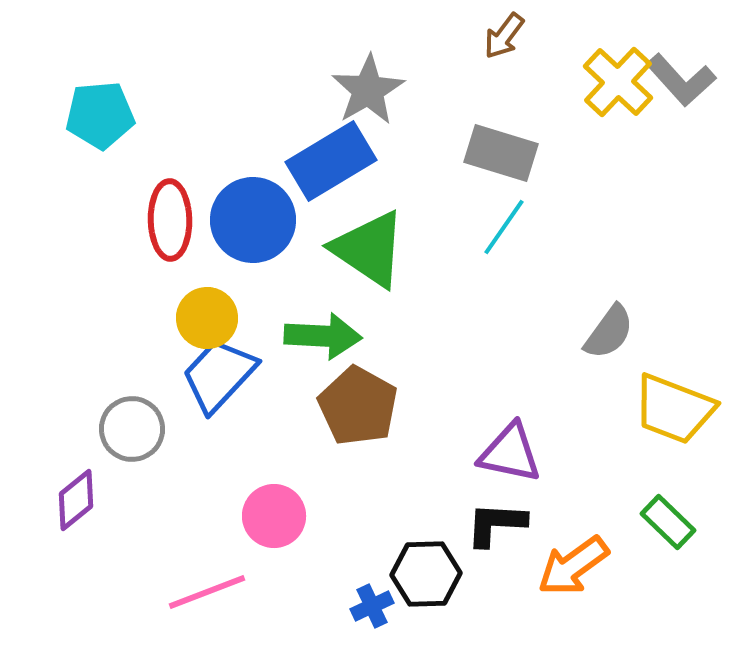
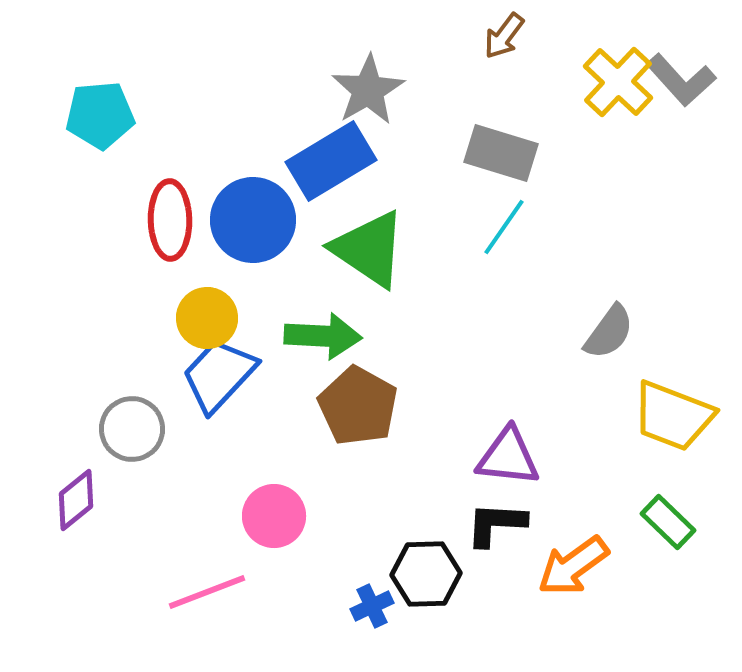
yellow trapezoid: moved 1 px left, 7 px down
purple triangle: moved 2 px left, 4 px down; rotated 6 degrees counterclockwise
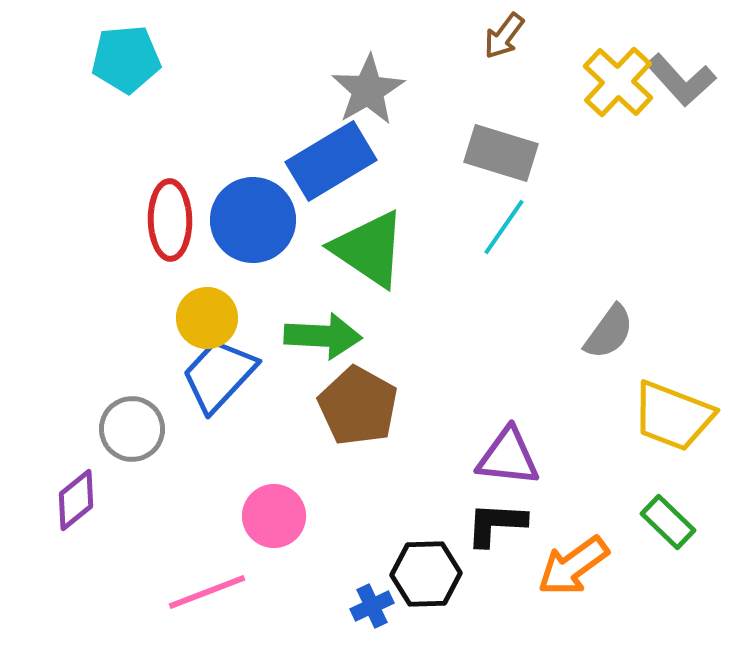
cyan pentagon: moved 26 px right, 56 px up
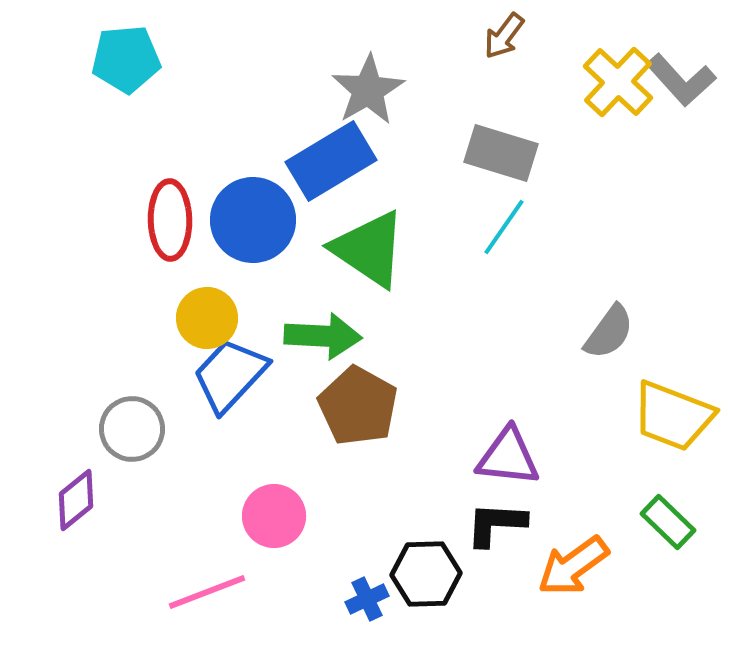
blue trapezoid: moved 11 px right
blue cross: moved 5 px left, 7 px up
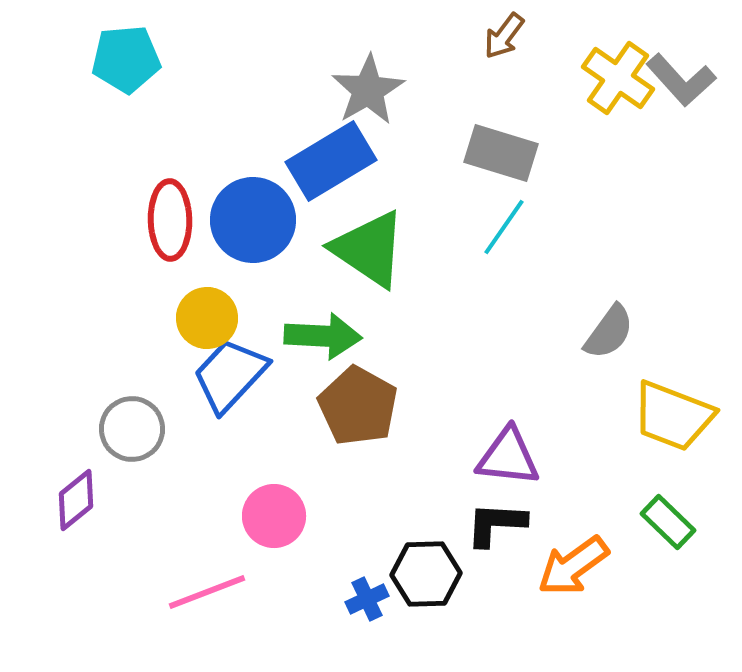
yellow cross: moved 4 px up; rotated 8 degrees counterclockwise
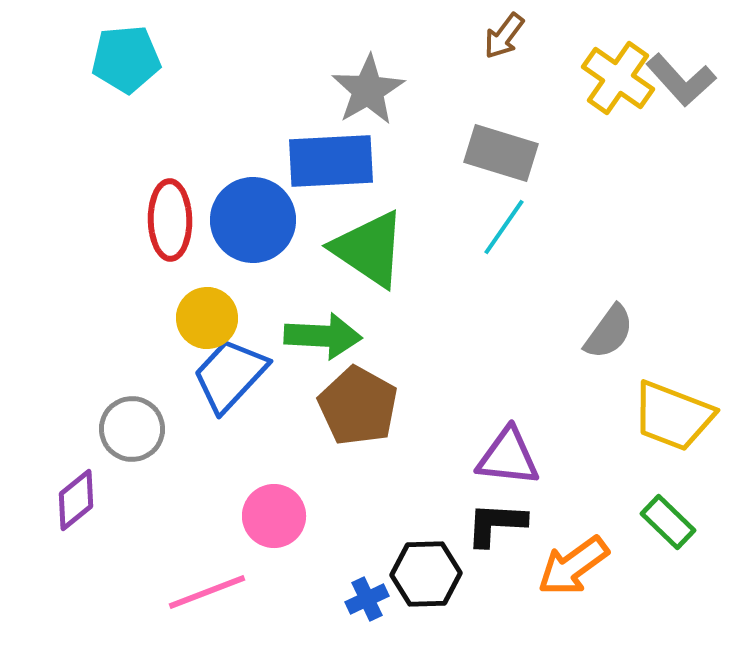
blue rectangle: rotated 28 degrees clockwise
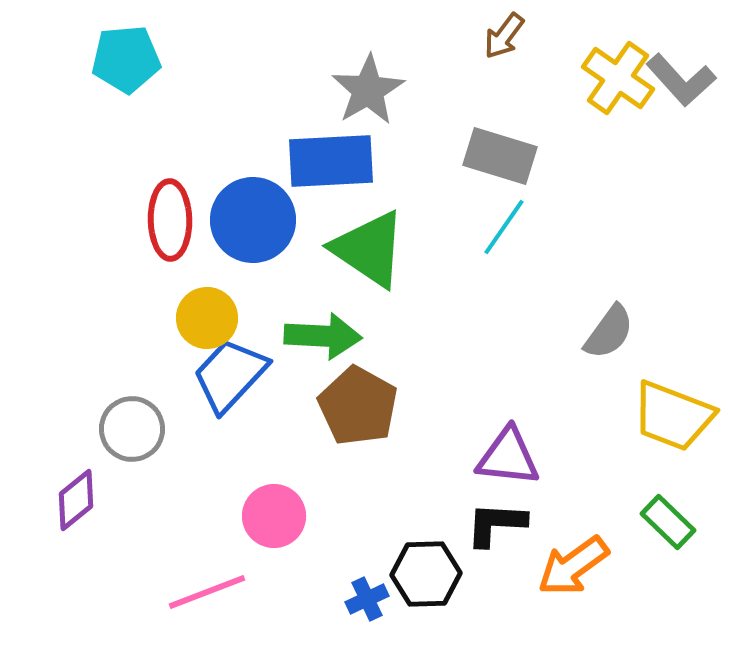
gray rectangle: moved 1 px left, 3 px down
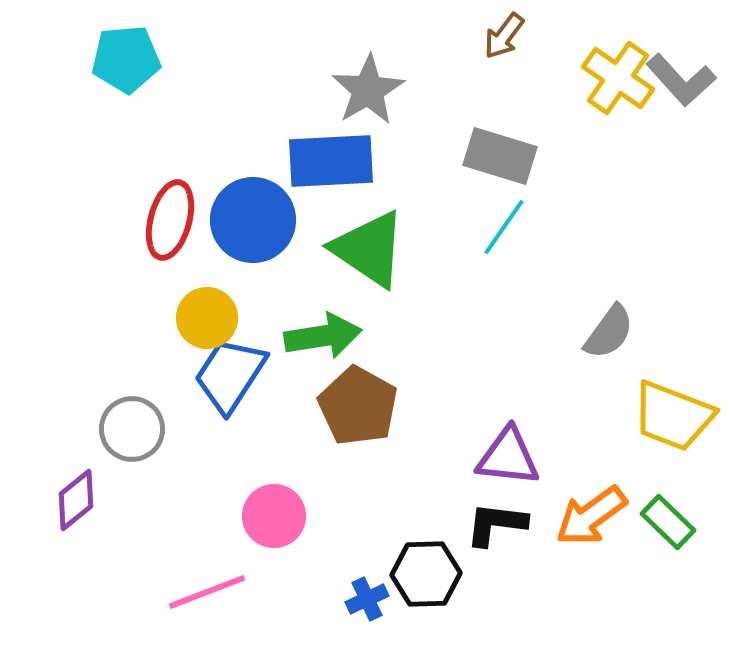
red ellipse: rotated 16 degrees clockwise
green arrow: rotated 12 degrees counterclockwise
blue trapezoid: rotated 10 degrees counterclockwise
black L-shape: rotated 4 degrees clockwise
orange arrow: moved 18 px right, 50 px up
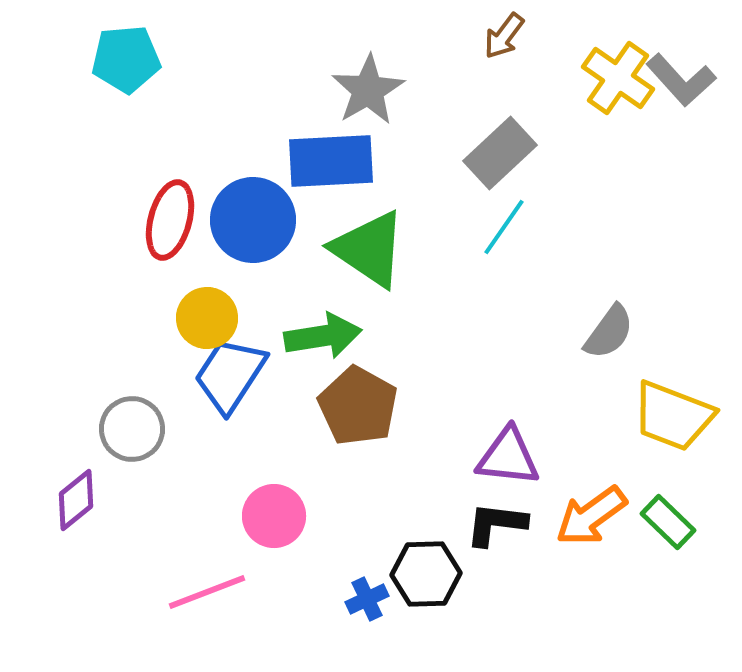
gray rectangle: moved 3 px up; rotated 60 degrees counterclockwise
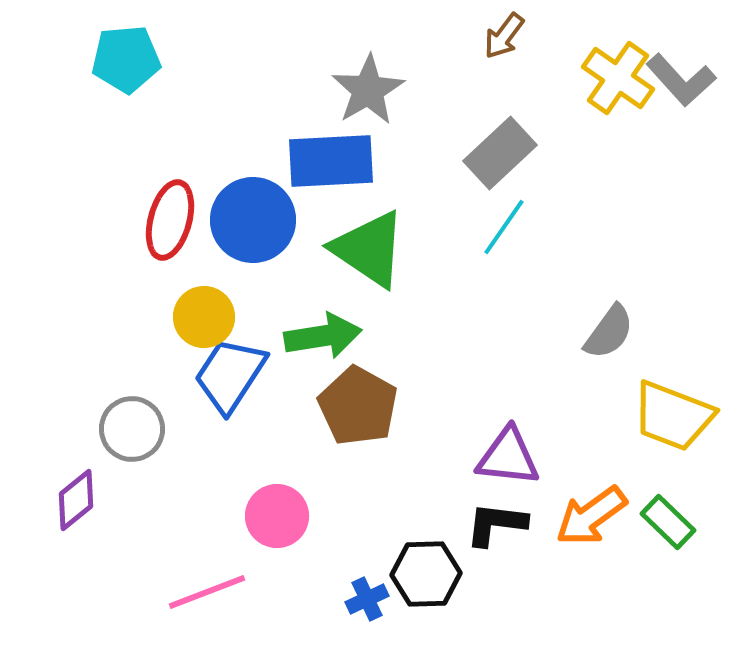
yellow circle: moved 3 px left, 1 px up
pink circle: moved 3 px right
